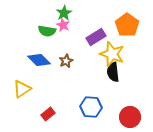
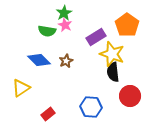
pink star: moved 2 px right
yellow triangle: moved 1 px left, 1 px up
red circle: moved 21 px up
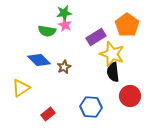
green star: rotated 21 degrees clockwise
brown star: moved 2 px left, 6 px down
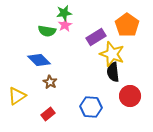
pink star: rotated 16 degrees clockwise
brown star: moved 14 px left, 15 px down; rotated 16 degrees counterclockwise
yellow triangle: moved 4 px left, 8 px down
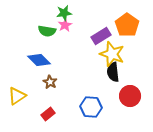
purple rectangle: moved 5 px right, 1 px up
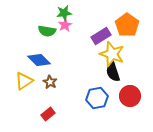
black semicircle: rotated 12 degrees counterclockwise
yellow triangle: moved 7 px right, 15 px up
blue hexagon: moved 6 px right, 9 px up; rotated 15 degrees counterclockwise
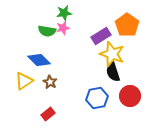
pink star: moved 2 px left, 3 px down; rotated 16 degrees clockwise
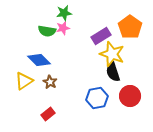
orange pentagon: moved 3 px right, 2 px down
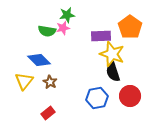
green star: moved 3 px right, 2 px down
purple rectangle: rotated 30 degrees clockwise
yellow triangle: rotated 18 degrees counterclockwise
red rectangle: moved 1 px up
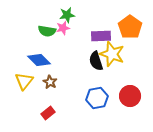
black semicircle: moved 17 px left, 11 px up
